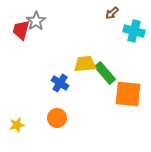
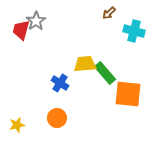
brown arrow: moved 3 px left
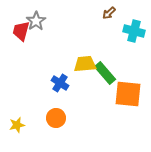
red trapezoid: moved 1 px down
orange circle: moved 1 px left
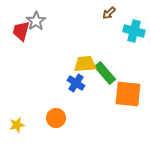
blue cross: moved 16 px right
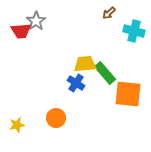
red trapezoid: rotated 110 degrees counterclockwise
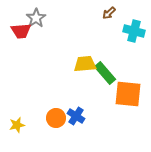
gray star: moved 3 px up
blue cross: moved 33 px down
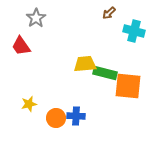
red trapezoid: moved 15 px down; rotated 60 degrees clockwise
green rectangle: rotated 35 degrees counterclockwise
orange square: moved 8 px up
blue cross: rotated 30 degrees counterclockwise
yellow star: moved 12 px right, 21 px up
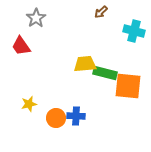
brown arrow: moved 8 px left, 1 px up
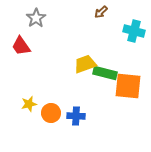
yellow trapezoid: rotated 15 degrees counterclockwise
orange circle: moved 5 px left, 5 px up
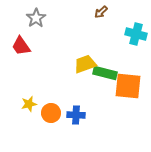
cyan cross: moved 2 px right, 3 px down
blue cross: moved 1 px up
